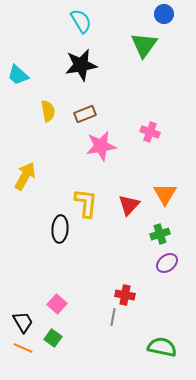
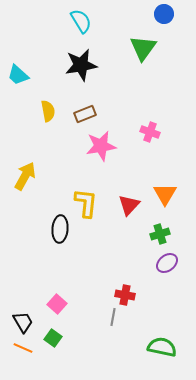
green triangle: moved 1 px left, 3 px down
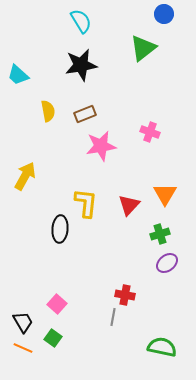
green triangle: rotated 16 degrees clockwise
